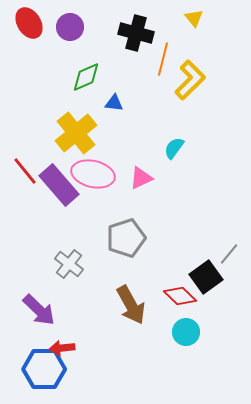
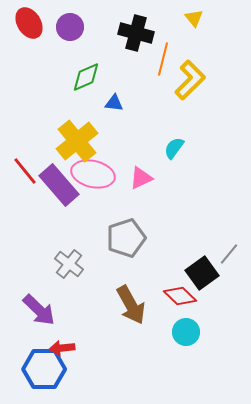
yellow cross: moved 1 px right, 8 px down
black square: moved 4 px left, 4 px up
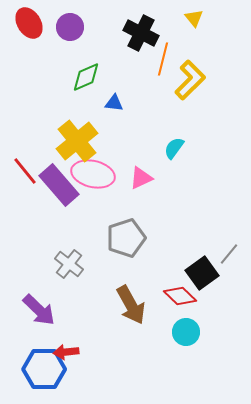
black cross: moved 5 px right; rotated 12 degrees clockwise
red arrow: moved 4 px right, 4 px down
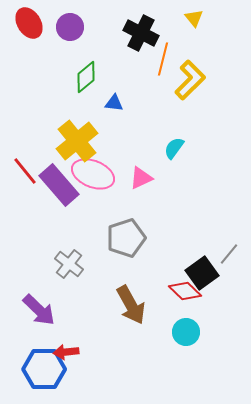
green diamond: rotated 16 degrees counterclockwise
pink ellipse: rotated 9 degrees clockwise
red diamond: moved 5 px right, 5 px up
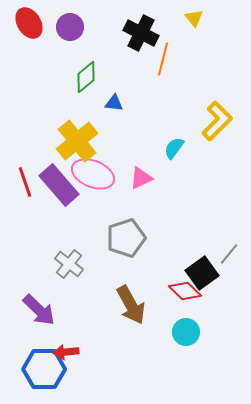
yellow L-shape: moved 27 px right, 41 px down
red line: moved 11 px down; rotated 20 degrees clockwise
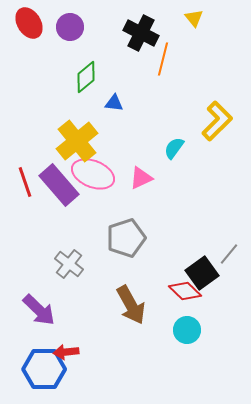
cyan circle: moved 1 px right, 2 px up
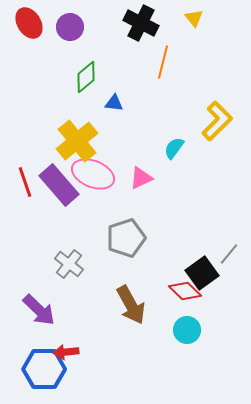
black cross: moved 10 px up
orange line: moved 3 px down
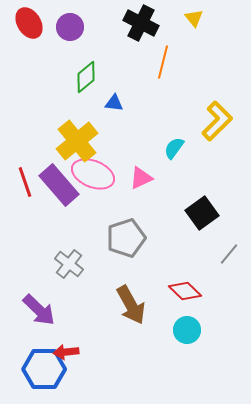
black square: moved 60 px up
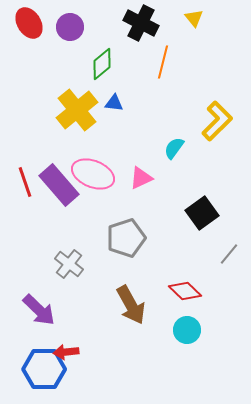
green diamond: moved 16 px right, 13 px up
yellow cross: moved 31 px up
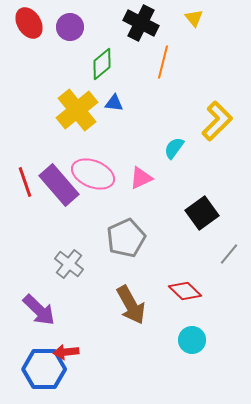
gray pentagon: rotated 6 degrees counterclockwise
cyan circle: moved 5 px right, 10 px down
